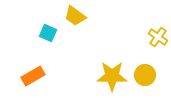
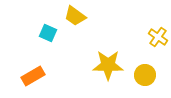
yellow star: moved 4 px left, 11 px up
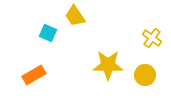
yellow trapezoid: rotated 20 degrees clockwise
yellow cross: moved 6 px left, 1 px down
orange rectangle: moved 1 px right, 1 px up
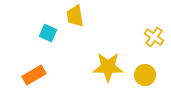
yellow trapezoid: rotated 25 degrees clockwise
yellow cross: moved 2 px right, 1 px up
yellow star: moved 2 px down
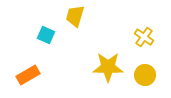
yellow trapezoid: rotated 25 degrees clockwise
cyan square: moved 2 px left, 2 px down
yellow cross: moved 10 px left
orange rectangle: moved 6 px left
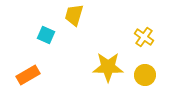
yellow trapezoid: moved 1 px left, 1 px up
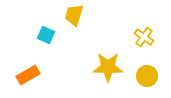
yellow circle: moved 2 px right, 1 px down
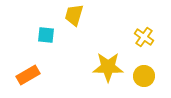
cyan square: rotated 18 degrees counterclockwise
yellow circle: moved 3 px left
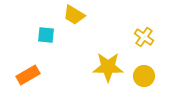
yellow trapezoid: rotated 75 degrees counterclockwise
